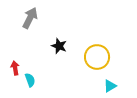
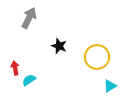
gray arrow: moved 1 px left
cyan semicircle: moved 1 px left; rotated 104 degrees counterclockwise
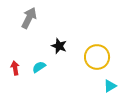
cyan semicircle: moved 10 px right, 13 px up
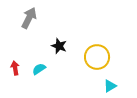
cyan semicircle: moved 2 px down
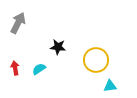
gray arrow: moved 11 px left, 5 px down
black star: moved 1 px left, 1 px down; rotated 14 degrees counterclockwise
yellow circle: moved 1 px left, 3 px down
cyan triangle: rotated 24 degrees clockwise
